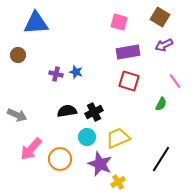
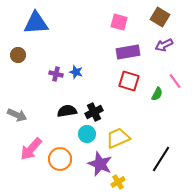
green semicircle: moved 4 px left, 10 px up
cyan circle: moved 3 px up
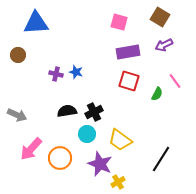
yellow trapezoid: moved 2 px right, 2 px down; rotated 120 degrees counterclockwise
orange circle: moved 1 px up
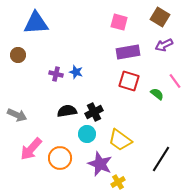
green semicircle: rotated 80 degrees counterclockwise
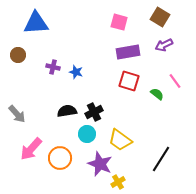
purple cross: moved 3 px left, 7 px up
gray arrow: moved 1 px up; rotated 24 degrees clockwise
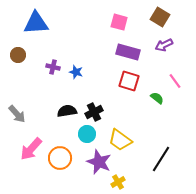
purple rectangle: rotated 25 degrees clockwise
green semicircle: moved 4 px down
purple star: moved 1 px left, 2 px up
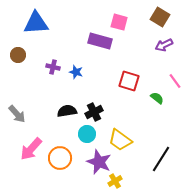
purple rectangle: moved 28 px left, 11 px up
yellow cross: moved 3 px left, 1 px up
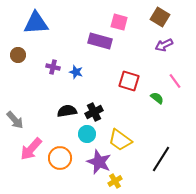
gray arrow: moved 2 px left, 6 px down
